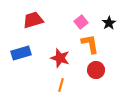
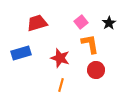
red trapezoid: moved 4 px right, 3 px down
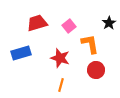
pink square: moved 12 px left, 4 px down
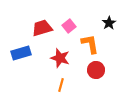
red trapezoid: moved 5 px right, 5 px down
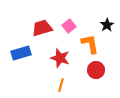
black star: moved 2 px left, 2 px down
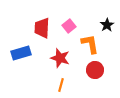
red trapezoid: rotated 70 degrees counterclockwise
red circle: moved 1 px left
